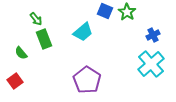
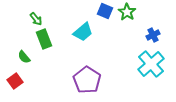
green semicircle: moved 3 px right, 4 px down
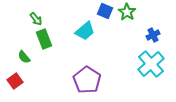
cyan trapezoid: moved 2 px right, 1 px up
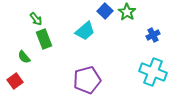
blue square: rotated 21 degrees clockwise
cyan cross: moved 2 px right, 8 px down; rotated 28 degrees counterclockwise
purple pentagon: rotated 24 degrees clockwise
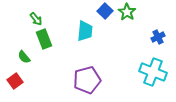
cyan trapezoid: rotated 45 degrees counterclockwise
blue cross: moved 5 px right, 2 px down
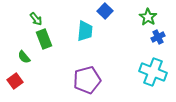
green star: moved 21 px right, 5 px down
